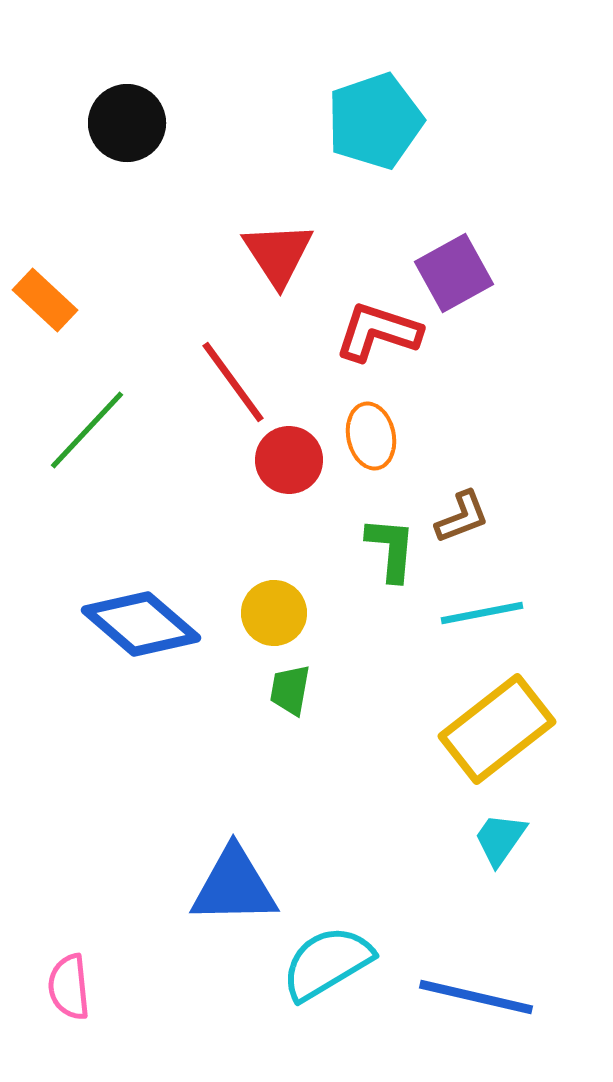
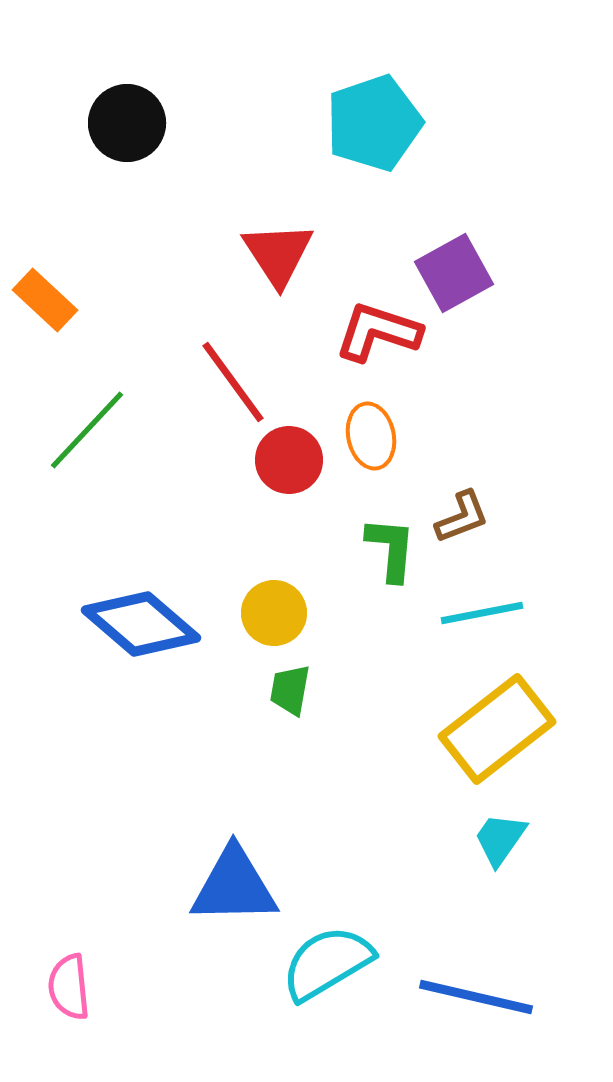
cyan pentagon: moved 1 px left, 2 px down
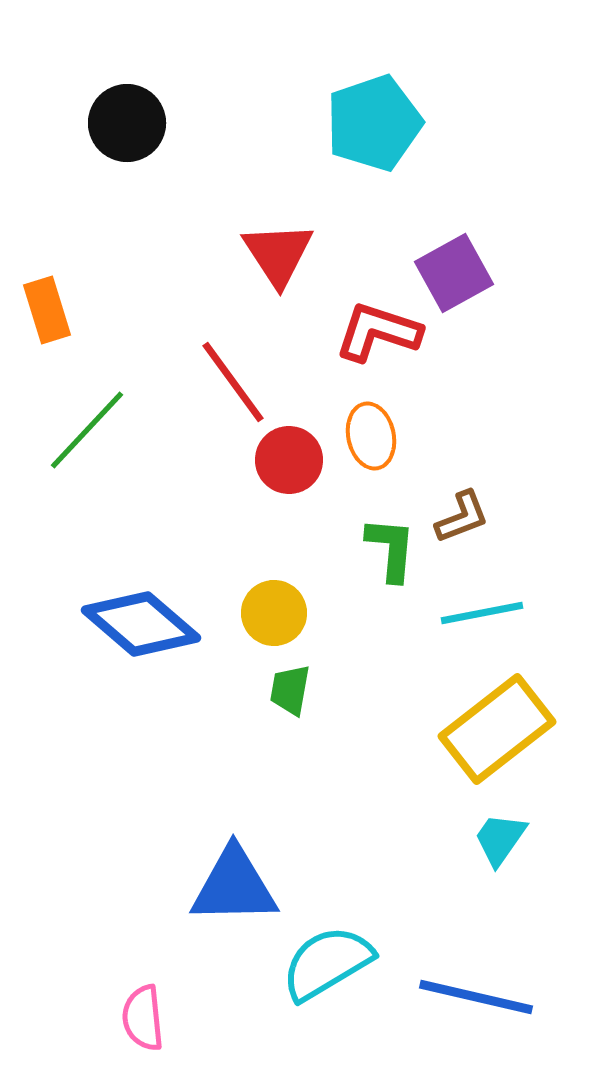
orange rectangle: moved 2 px right, 10 px down; rotated 30 degrees clockwise
pink semicircle: moved 74 px right, 31 px down
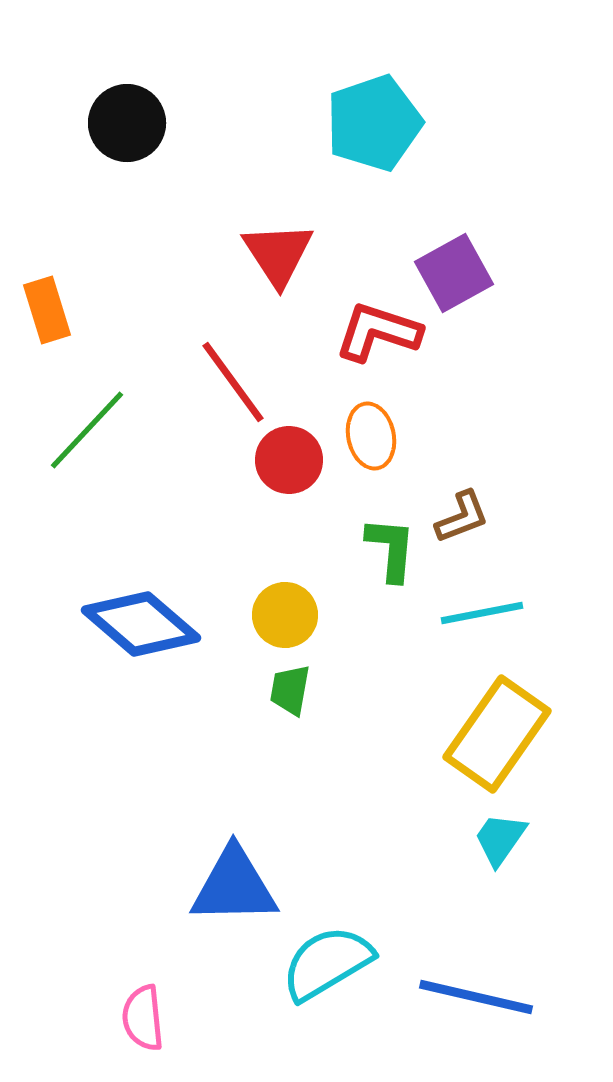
yellow circle: moved 11 px right, 2 px down
yellow rectangle: moved 5 px down; rotated 17 degrees counterclockwise
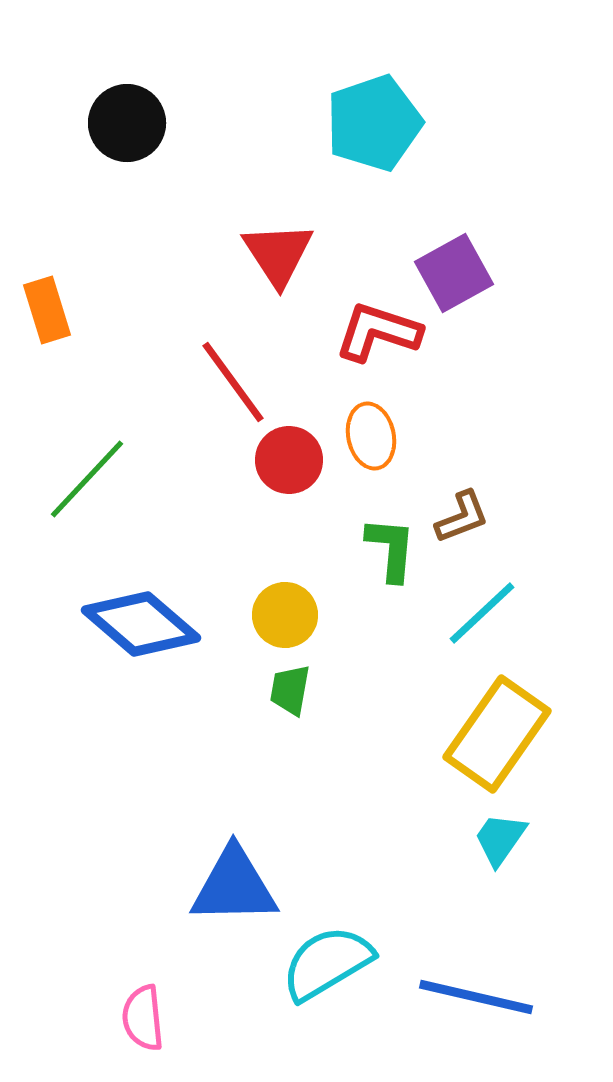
green line: moved 49 px down
cyan line: rotated 32 degrees counterclockwise
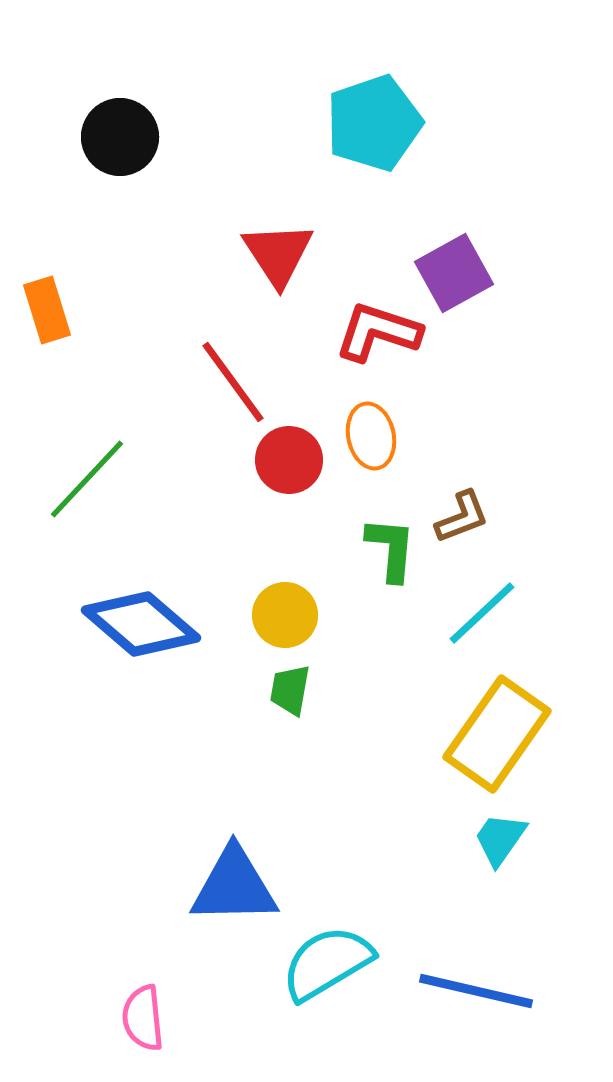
black circle: moved 7 px left, 14 px down
blue line: moved 6 px up
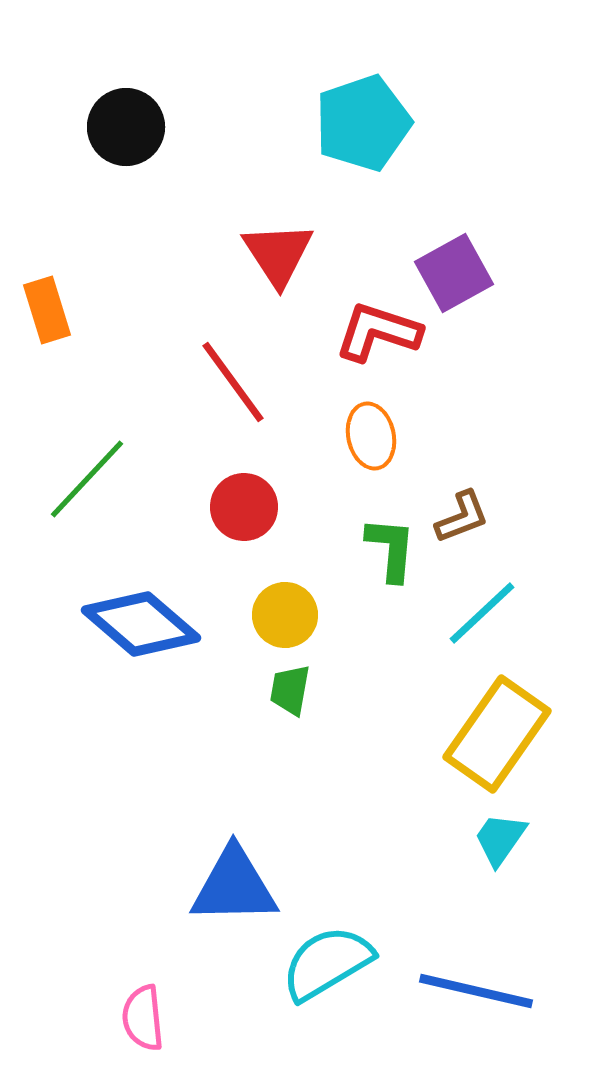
cyan pentagon: moved 11 px left
black circle: moved 6 px right, 10 px up
red circle: moved 45 px left, 47 px down
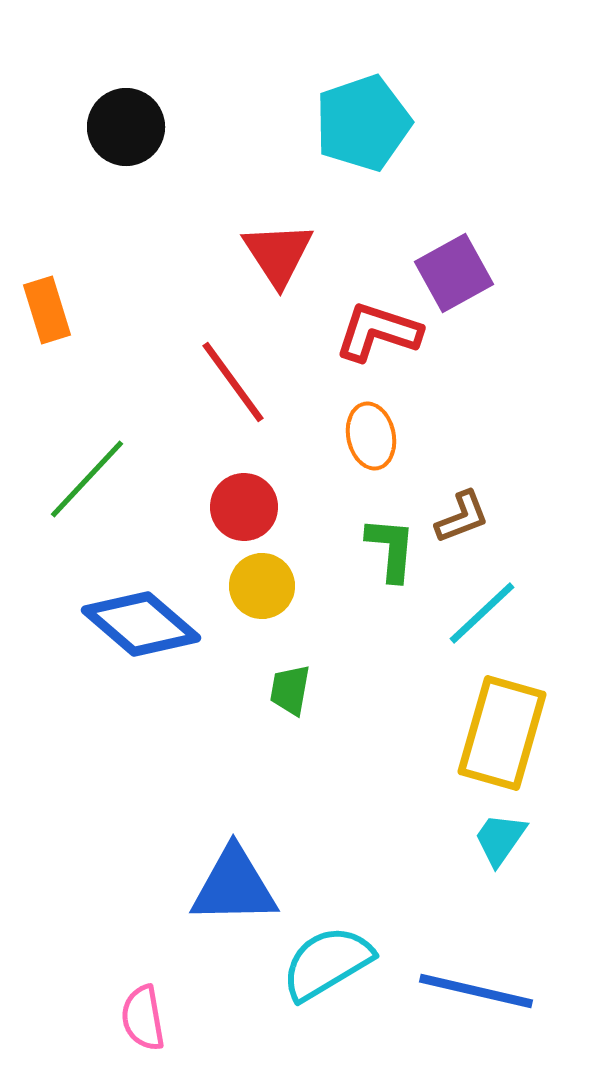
yellow circle: moved 23 px left, 29 px up
yellow rectangle: moved 5 px right, 1 px up; rotated 19 degrees counterclockwise
pink semicircle: rotated 4 degrees counterclockwise
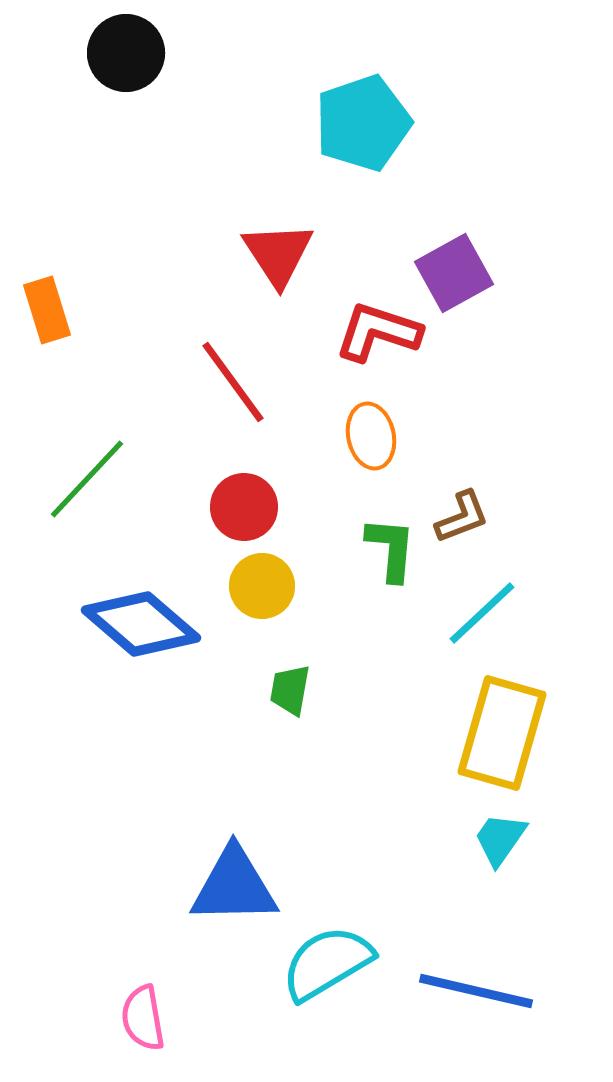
black circle: moved 74 px up
